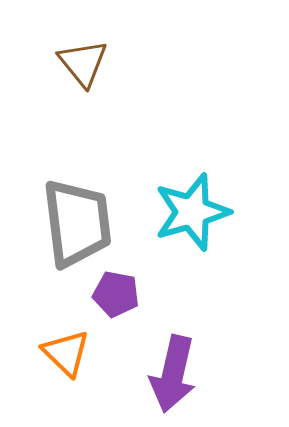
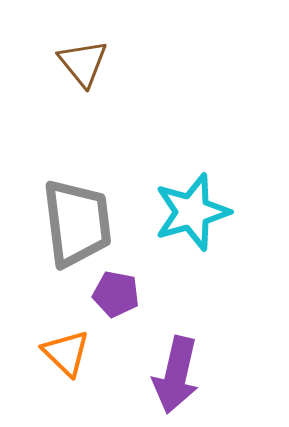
purple arrow: moved 3 px right, 1 px down
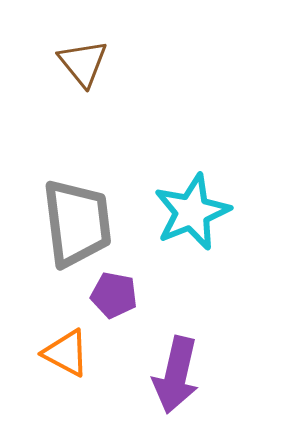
cyan star: rotated 6 degrees counterclockwise
purple pentagon: moved 2 px left, 1 px down
orange triangle: rotated 16 degrees counterclockwise
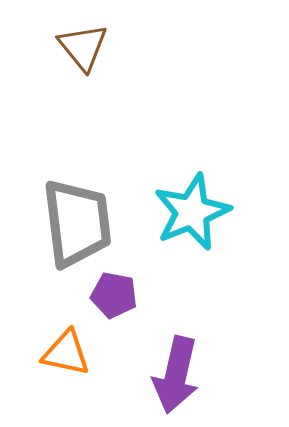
brown triangle: moved 16 px up
orange triangle: rotated 16 degrees counterclockwise
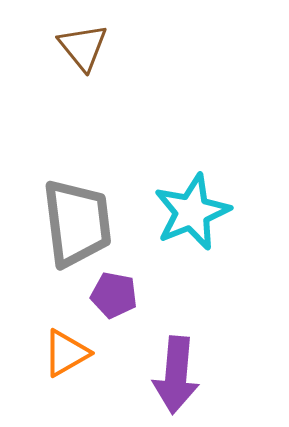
orange triangle: rotated 42 degrees counterclockwise
purple arrow: rotated 8 degrees counterclockwise
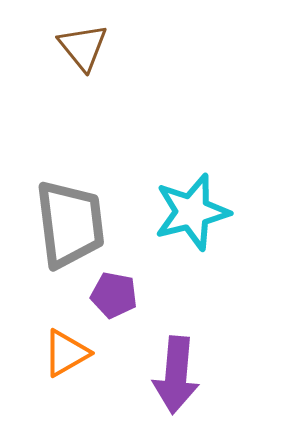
cyan star: rotated 8 degrees clockwise
gray trapezoid: moved 7 px left, 1 px down
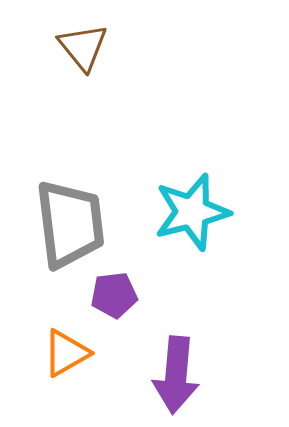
purple pentagon: rotated 18 degrees counterclockwise
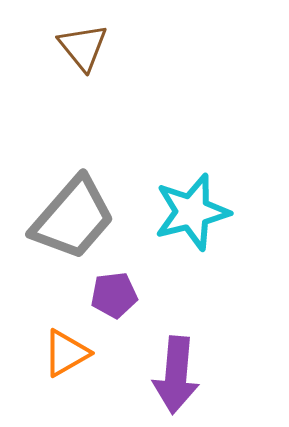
gray trapezoid: moved 3 px right, 6 px up; rotated 48 degrees clockwise
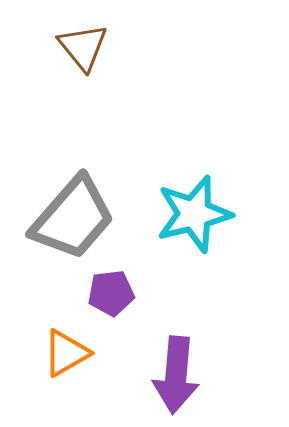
cyan star: moved 2 px right, 2 px down
purple pentagon: moved 3 px left, 2 px up
